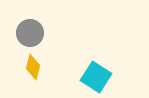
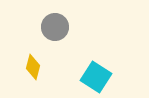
gray circle: moved 25 px right, 6 px up
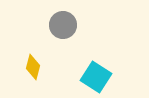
gray circle: moved 8 px right, 2 px up
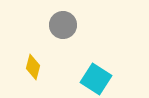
cyan square: moved 2 px down
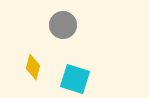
cyan square: moved 21 px left; rotated 16 degrees counterclockwise
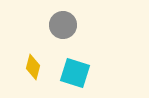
cyan square: moved 6 px up
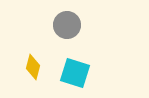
gray circle: moved 4 px right
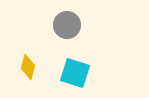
yellow diamond: moved 5 px left
